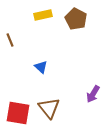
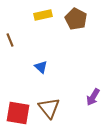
purple arrow: moved 3 px down
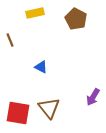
yellow rectangle: moved 8 px left, 2 px up
blue triangle: rotated 16 degrees counterclockwise
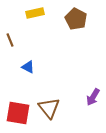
blue triangle: moved 13 px left
